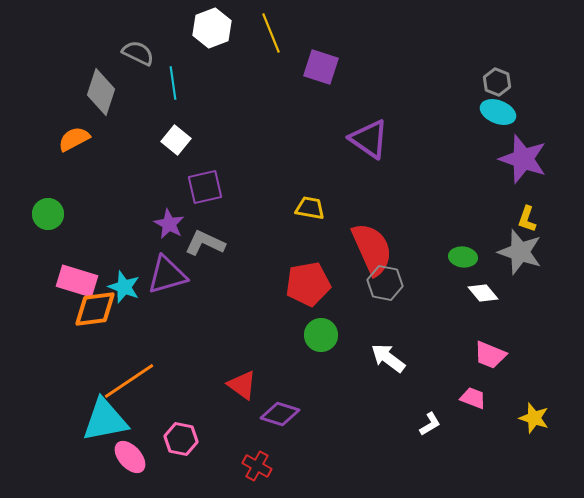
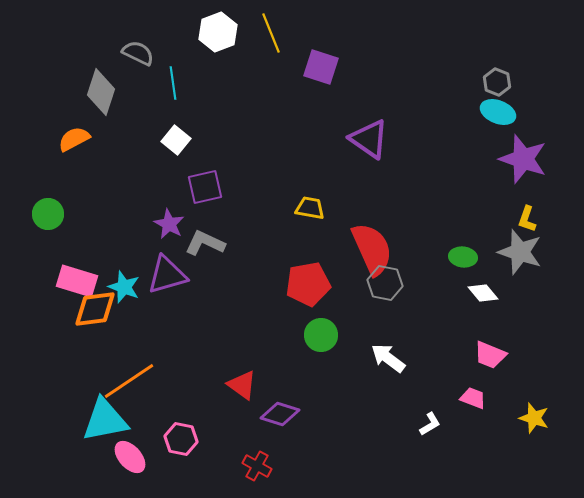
white hexagon at (212, 28): moved 6 px right, 4 px down
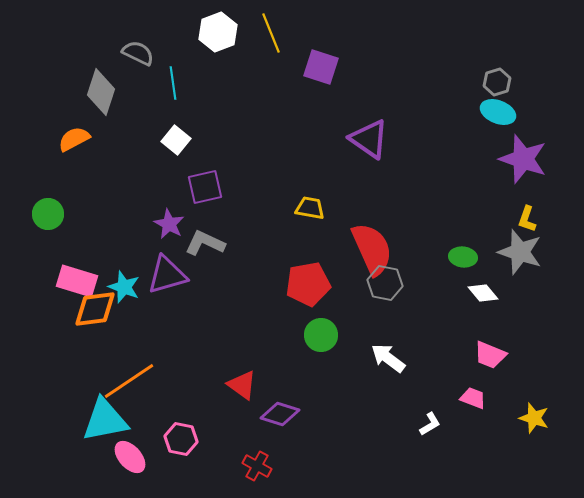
gray hexagon at (497, 82): rotated 20 degrees clockwise
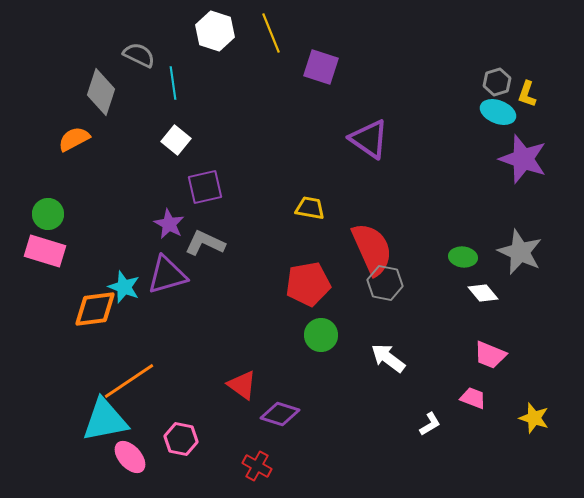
white hexagon at (218, 32): moved 3 px left, 1 px up; rotated 21 degrees counterclockwise
gray semicircle at (138, 53): moved 1 px right, 2 px down
yellow L-shape at (527, 219): moved 125 px up
gray star at (520, 252): rotated 6 degrees clockwise
pink rectangle at (77, 281): moved 32 px left, 30 px up
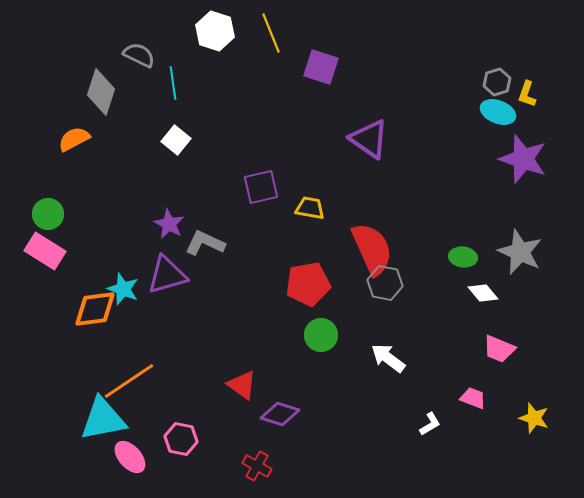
purple square at (205, 187): moved 56 px right
pink rectangle at (45, 251): rotated 15 degrees clockwise
cyan star at (124, 287): moved 1 px left, 2 px down
pink trapezoid at (490, 355): moved 9 px right, 6 px up
cyan triangle at (105, 420): moved 2 px left, 1 px up
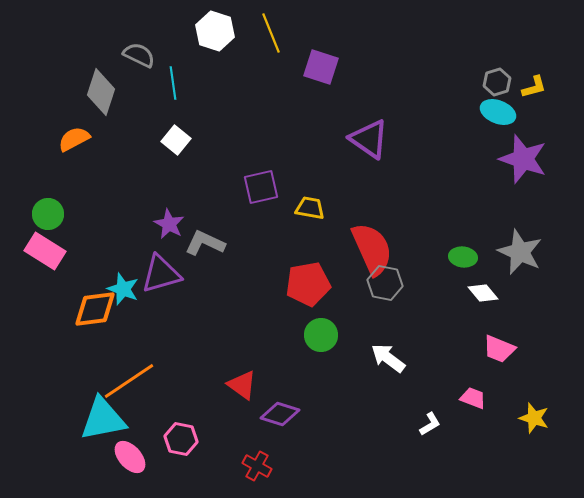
yellow L-shape at (527, 94): moved 7 px right, 7 px up; rotated 124 degrees counterclockwise
purple triangle at (167, 275): moved 6 px left, 1 px up
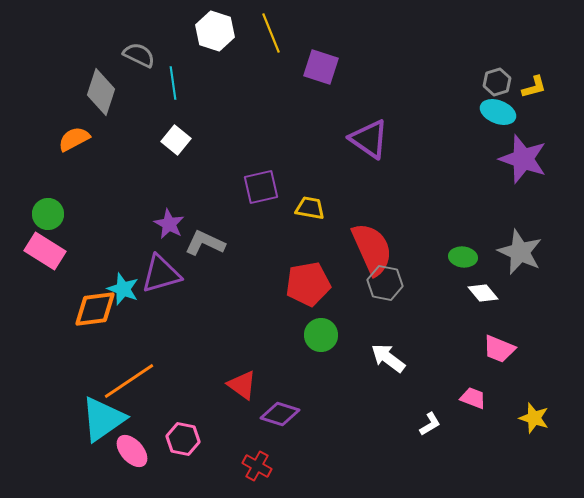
cyan triangle at (103, 419): rotated 24 degrees counterclockwise
pink hexagon at (181, 439): moved 2 px right
pink ellipse at (130, 457): moved 2 px right, 6 px up
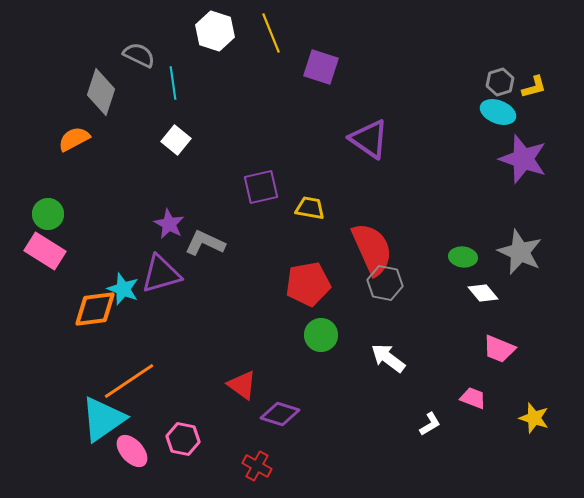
gray hexagon at (497, 82): moved 3 px right
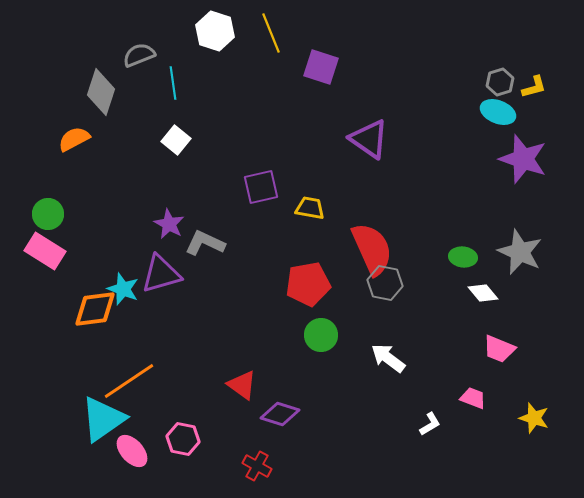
gray semicircle at (139, 55): rotated 48 degrees counterclockwise
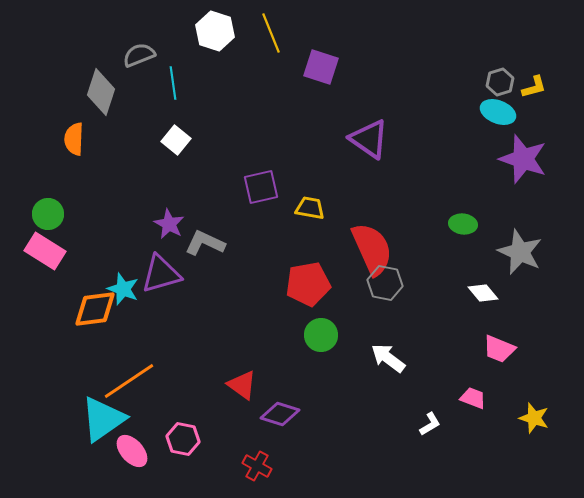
orange semicircle at (74, 139): rotated 60 degrees counterclockwise
green ellipse at (463, 257): moved 33 px up
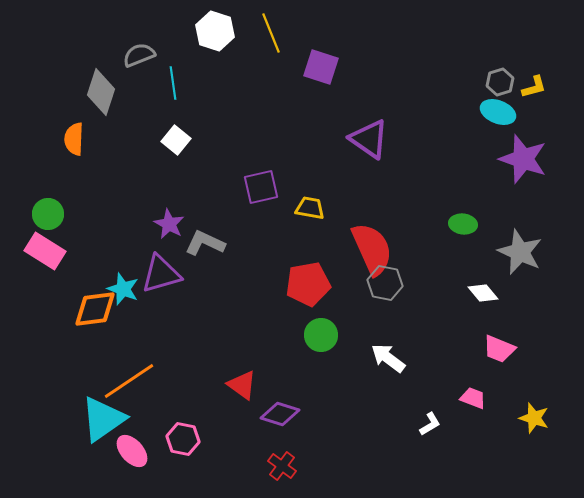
red cross at (257, 466): moved 25 px right; rotated 8 degrees clockwise
